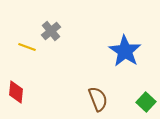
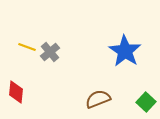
gray cross: moved 1 px left, 21 px down
brown semicircle: rotated 90 degrees counterclockwise
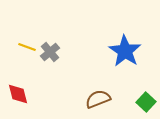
red diamond: moved 2 px right, 2 px down; rotated 20 degrees counterclockwise
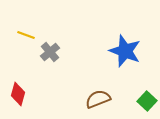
yellow line: moved 1 px left, 12 px up
blue star: rotated 12 degrees counterclockwise
red diamond: rotated 30 degrees clockwise
green square: moved 1 px right, 1 px up
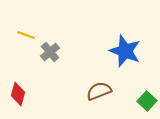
brown semicircle: moved 1 px right, 8 px up
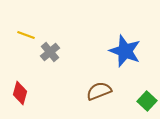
red diamond: moved 2 px right, 1 px up
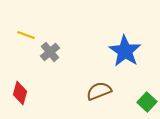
blue star: rotated 12 degrees clockwise
green square: moved 1 px down
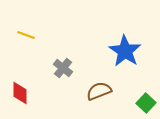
gray cross: moved 13 px right, 16 px down; rotated 12 degrees counterclockwise
red diamond: rotated 15 degrees counterclockwise
green square: moved 1 px left, 1 px down
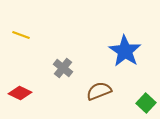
yellow line: moved 5 px left
red diamond: rotated 65 degrees counterclockwise
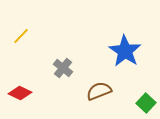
yellow line: moved 1 px down; rotated 66 degrees counterclockwise
